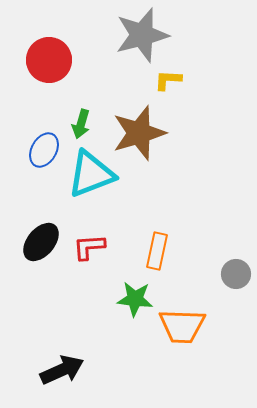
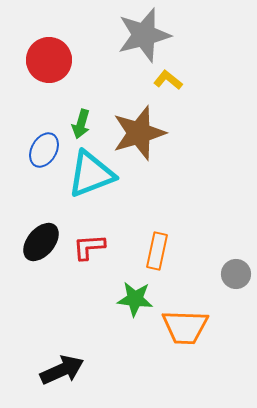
gray star: moved 2 px right
yellow L-shape: rotated 36 degrees clockwise
orange trapezoid: moved 3 px right, 1 px down
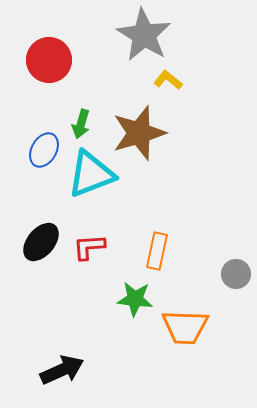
gray star: rotated 26 degrees counterclockwise
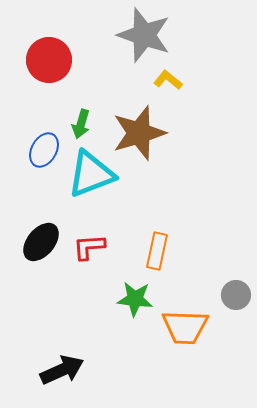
gray star: rotated 12 degrees counterclockwise
gray circle: moved 21 px down
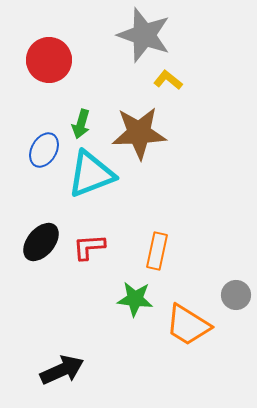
brown star: rotated 14 degrees clockwise
orange trapezoid: moved 3 px right, 2 px up; rotated 30 degrees clockwise
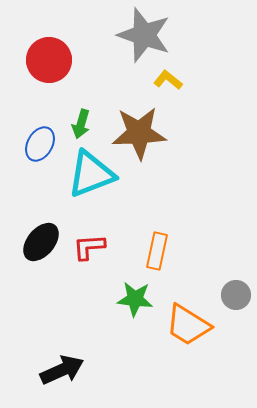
blue ellipse: moved 4 px left, 6 px up
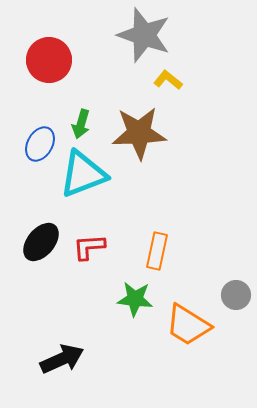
cyan triangle: moved 8 px left
black arrow: moved 11 px up
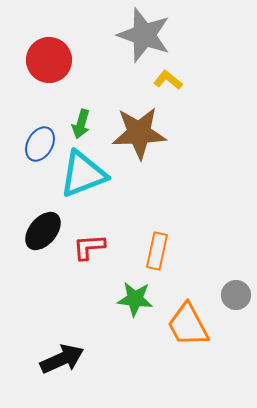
black ellipse: moved 2 px right, 11 px up
orange trapezoid: rotated 30 degrees clockwise
